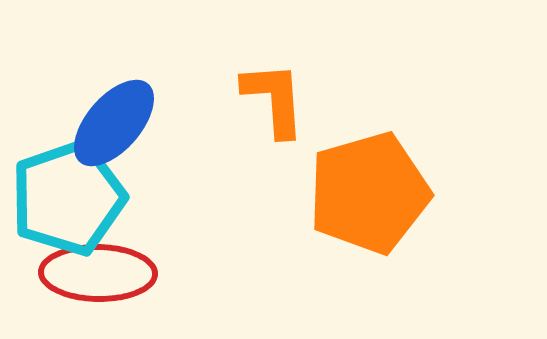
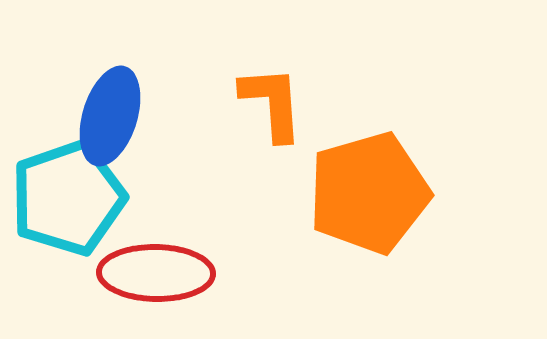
orange L-shape: moved 2 px left, 4 px down
blue ellipse: moved 4 px left, 7 px up; rotated 24 degrees counterclockwise
red ellipse: moved 58 px right
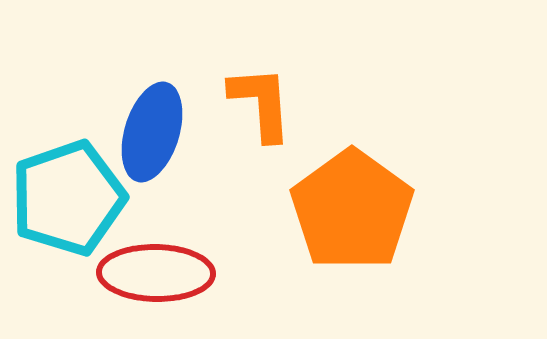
orange L-shape: moved 11 px left
blue ellipse: moved 42 px right, 16 px down
orange pentagon: moved 17 px left, 17 px down; rotated 20 degrees counterclockwise
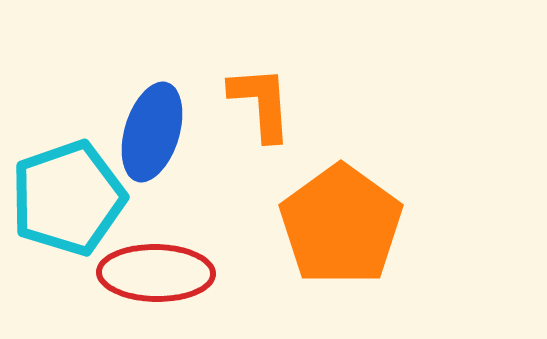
orange pentagon: moved 11 px left, 15 px down
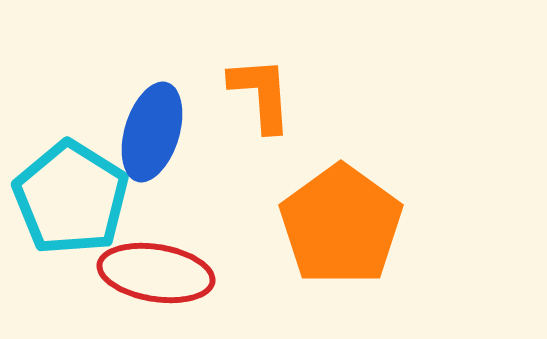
orange L-shape: moved 9 px up
cyan pentagon: moved 3 px right; rotated 21 degrees counterclockwise
red ellipse: rotated 8 degrees clockwise
